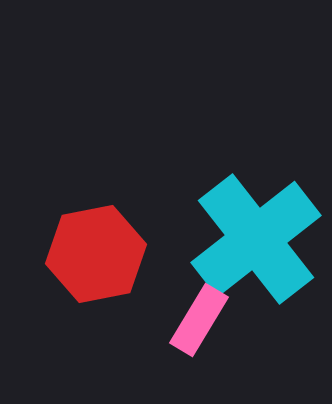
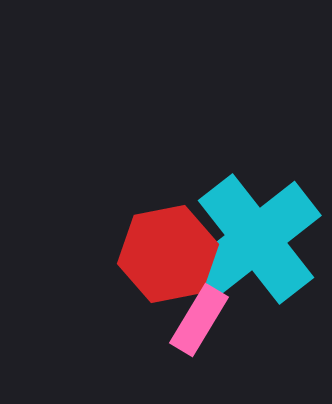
red hexagon: moved 72 px right
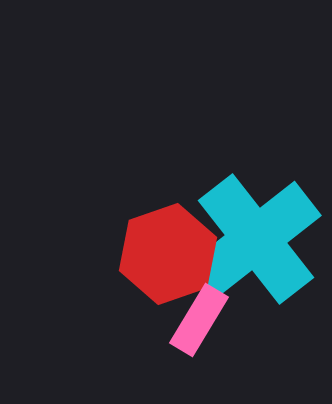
red hexagon: rotated 8 degrees counterclockwise
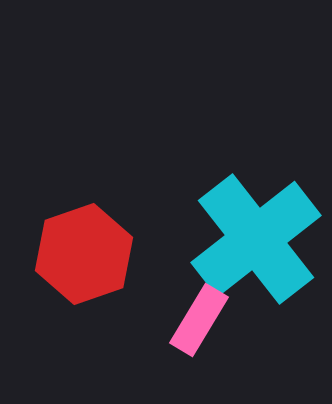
red hexagon: moved 84 px left
